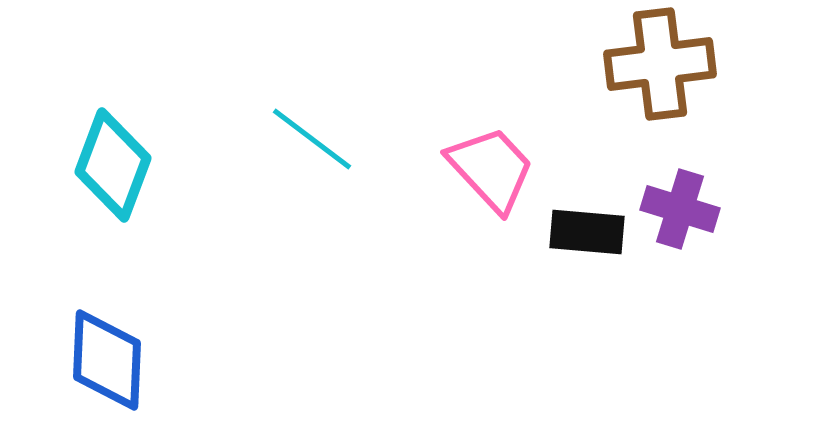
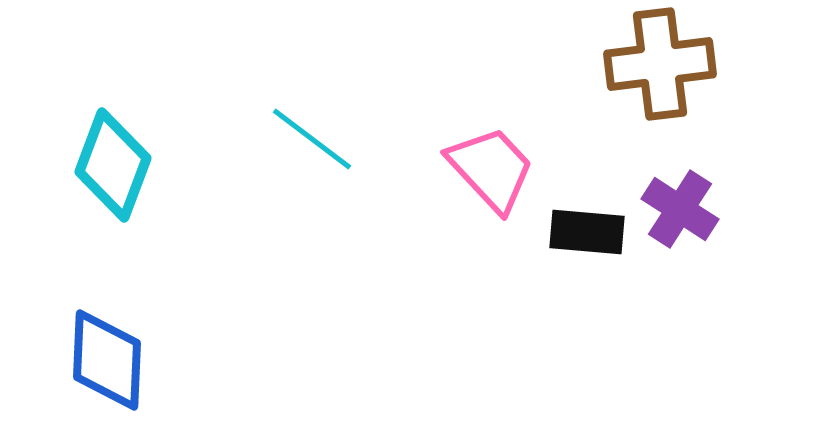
purple cross: rotated 16 degrees clockwise
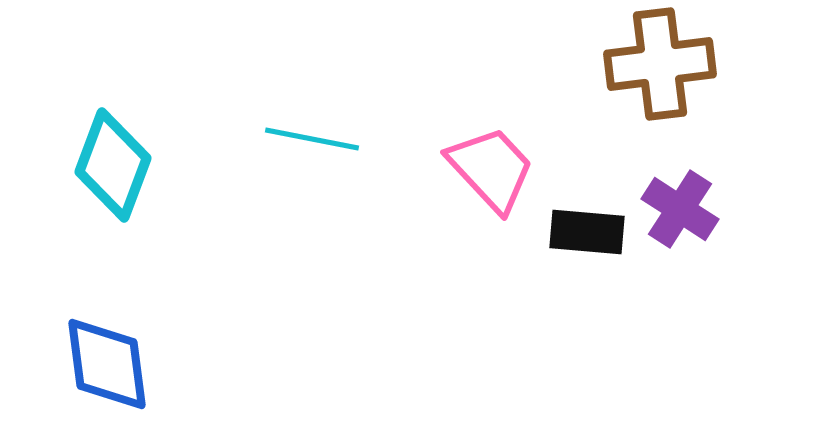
cyan line: rotated 26 degrees counterclockwise
blue diamond: moved 4 px down; rotated 10 degrees counterclockwise
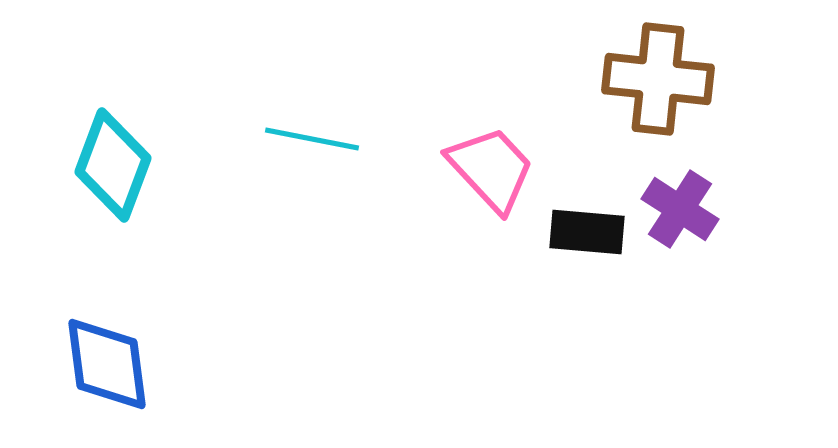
brown cross: moved 2 px left, 15 px down; rotated 13 degrees clockwise
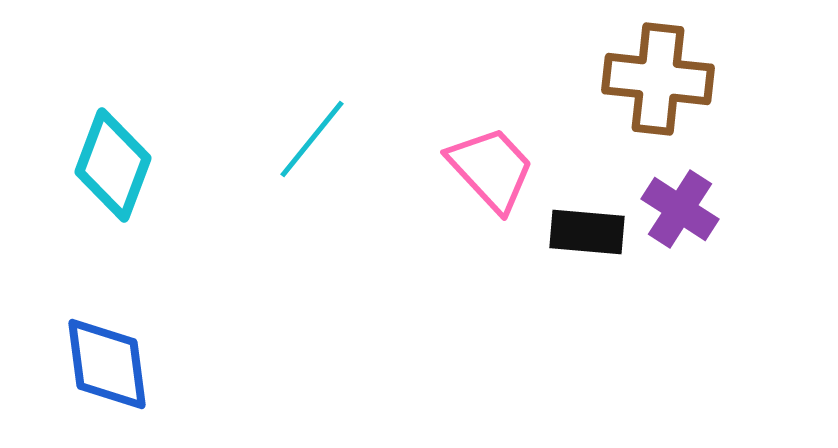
cyan line: rotated 62 degrees counterclockwise
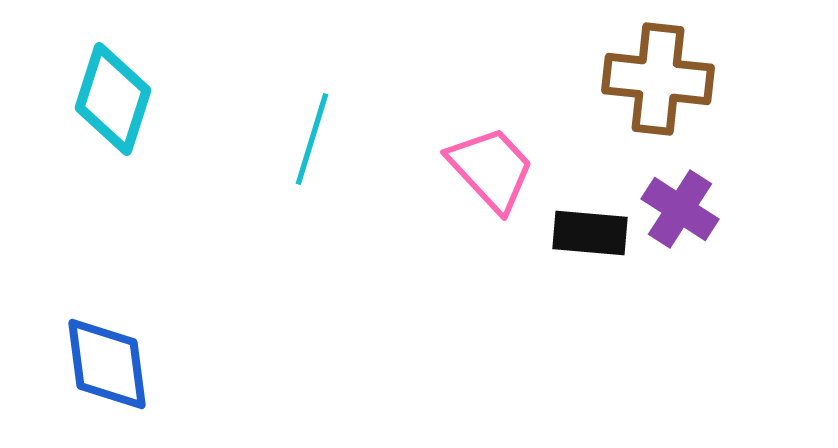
cyan line: rotated 22 degrees counterclockwise
cyan diamond: moved 66 px up; rotated 3 degrees counterclockwise
black rectangle: moved 3 px right, 1 px down
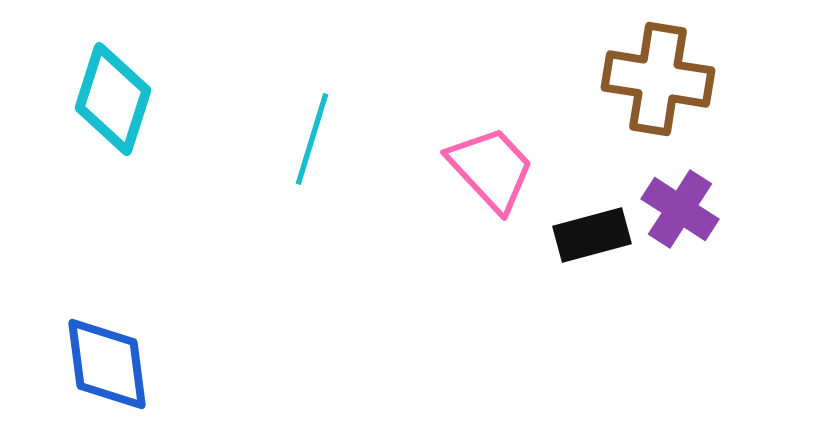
brown cross: rotated 3 degrees clockwise
black rectangle: moved 2 px right, 2 px down; rotated 20 degrees counterclockwise
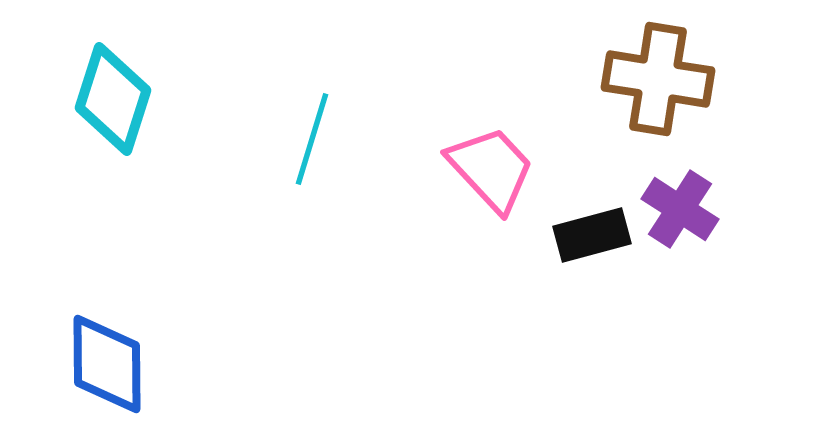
blue diamond: rotated 7 degrees clockwise
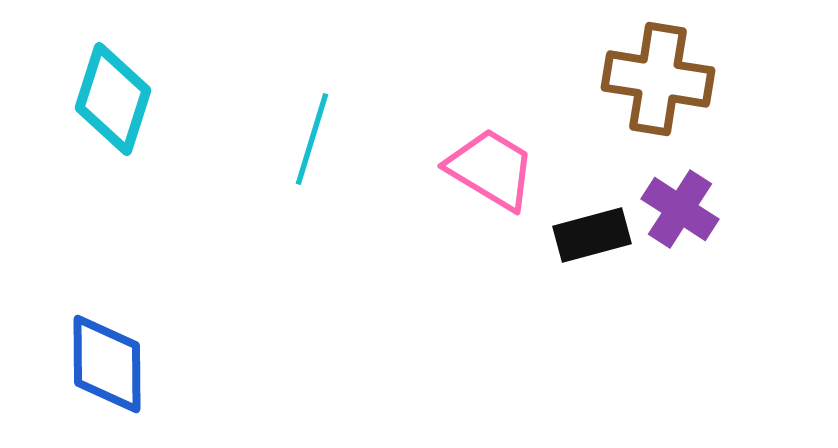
pink trapezoid: rotated 16 degrees counterclockwise
